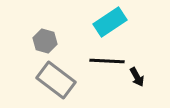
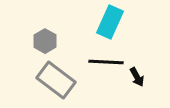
cyan rectangle: rotated 32 degrees counterclockwise
gray hexagon: rotated 15 degrees clockwise
black line: moved 1 px left, 1 px down
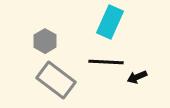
black arrow: rotated 96 degrees clockwise
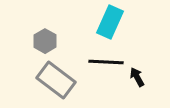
black arrow: rotated 84 degrees clockwise
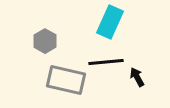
black line: rotated 8 degrees counterclockwise
gray rectangle: moved 10 px right; rotated 24 degrees counterclockwise
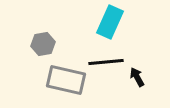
gray hexagon: moved 2 px left, 3 px down; rotated 20 degrees clockwise
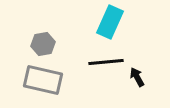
gray rectangle: moved 23 px left
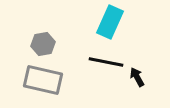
black line: rotated 16 degrees clockwise
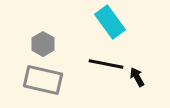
cyan rectangle: rotated 60 degrees counterclockwise
gray hexagon: rotated 20 degrees counterclockwise
black line: moved 2 px down
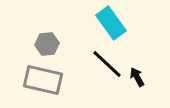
cyan rectangle: moved 1 px right, 1 px down
gray hexagon: moved 4 px right; rotated 25 degrees clockwise
black line: moved 1 px right; rotated 32 degrees clockwise
